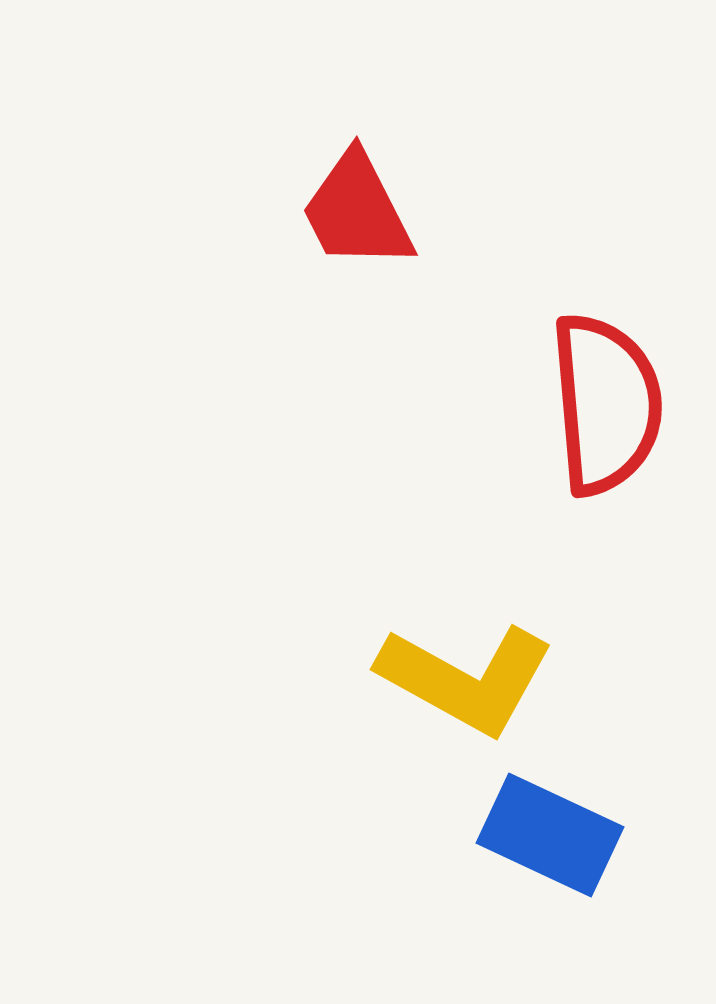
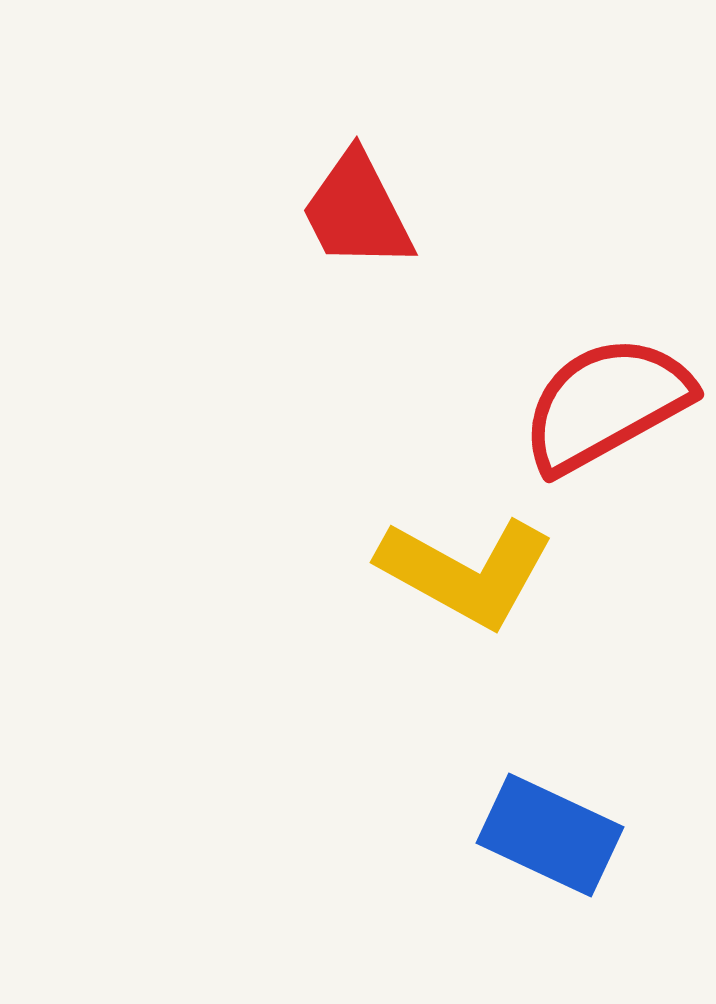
red semicircle: rotated 114 degrees counterclockwise
yellow L-shape: moved 107 px up
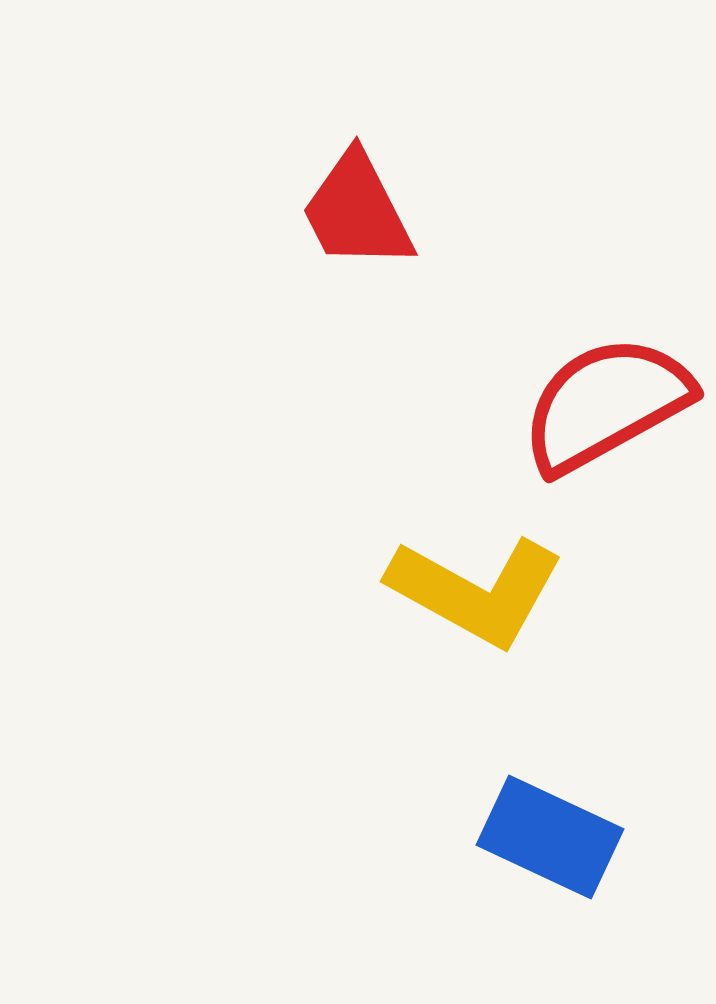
yellow L-shape: moved 10 px right, 19 px down
blue rectangle: moved 2 px down
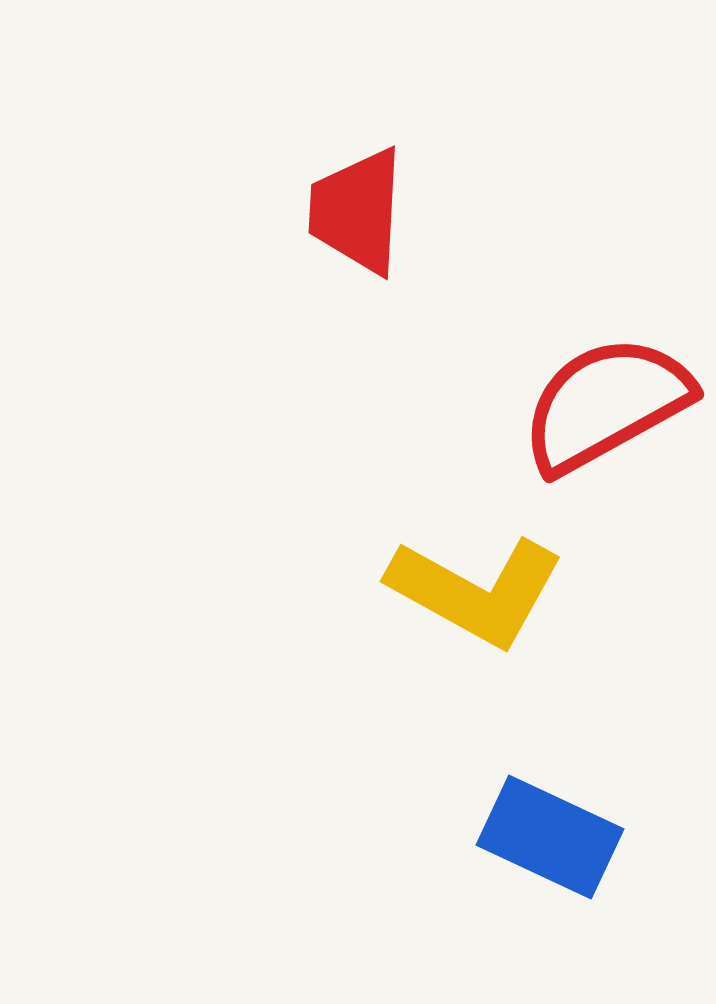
red trapezoid: rotated 30 degrees clockwise
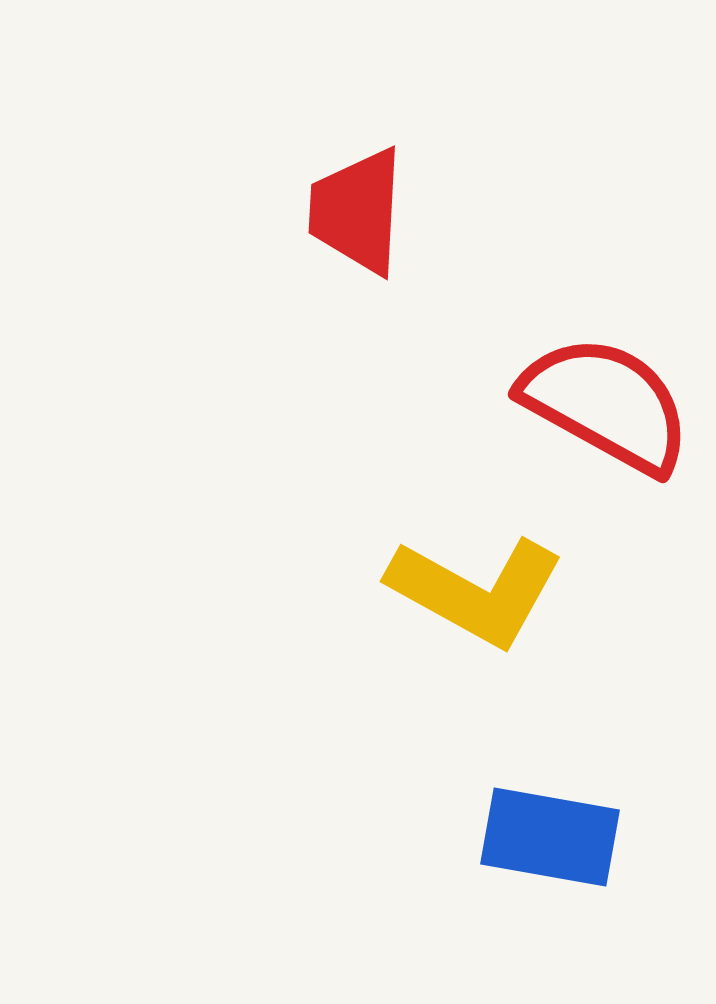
red semicircle: rotated 58 degrees clockwise
blue rectangle: rotated 15 degrees counterclockwise
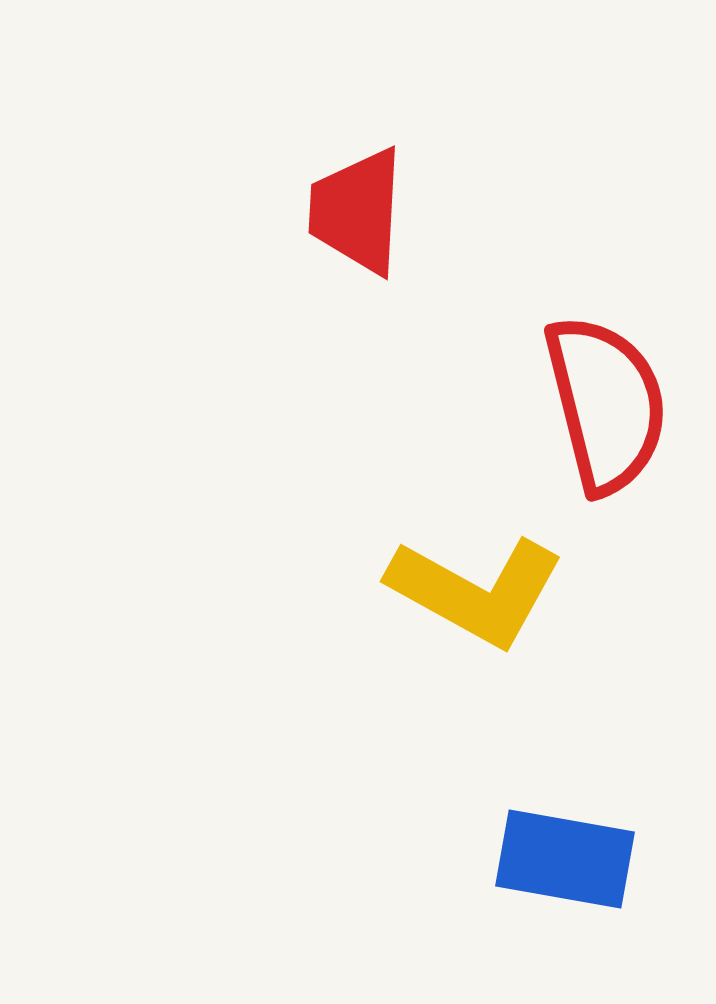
red semicircle: rotated 47 degrees clockwise
blue rectangle: moved 15 px right, 22 px down
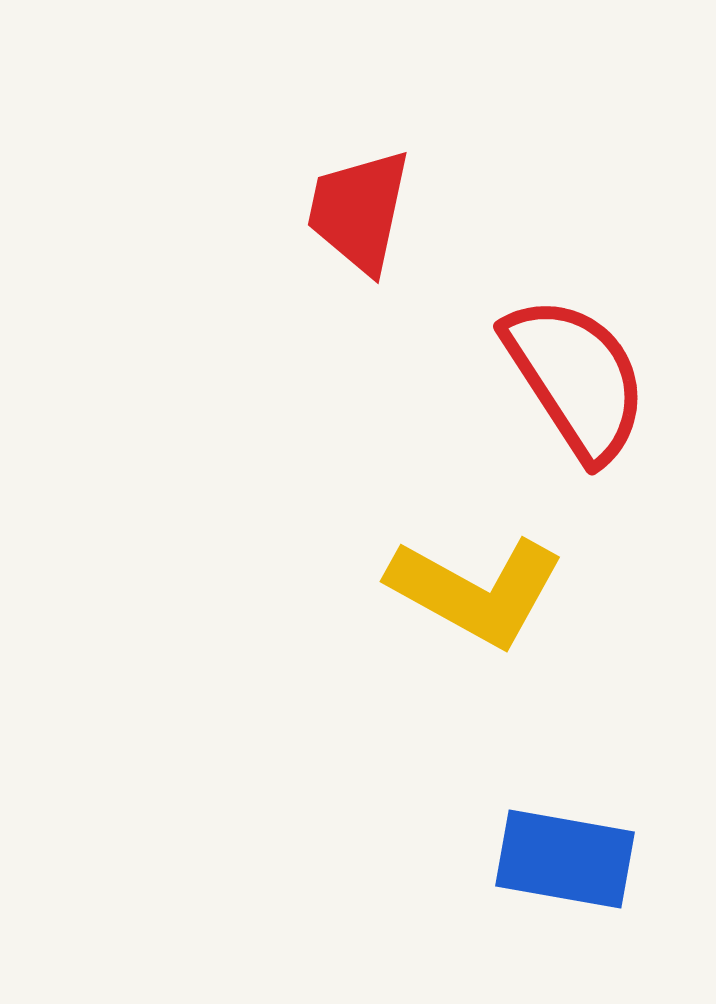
red trapezoid: moved 2 px right; rotated 9 degrees clockwise
red semicircle: moved 30 px left, 26 px up; rotated 19 degrees counterclockwise
